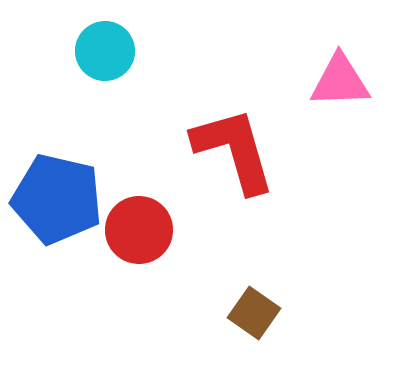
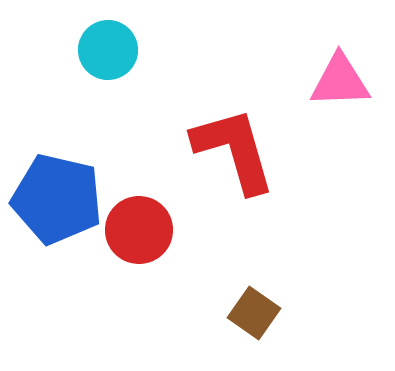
cyan circle: moved 3 px right, 1 px up
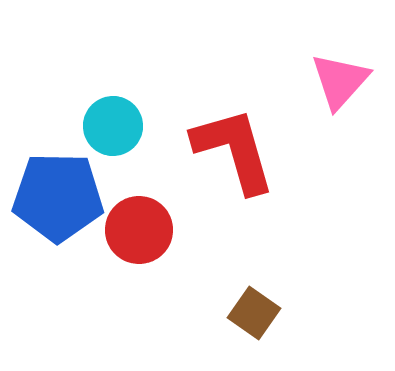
cyan circle: moved 5 px right, 76 px down
pink triangle: rotated 46 degrees counterclockwise
blue pentagon: moved 1 px right, 2 px up; rotated 12 degrees counterclockwise
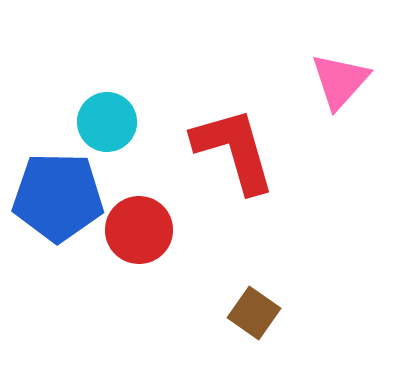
cyan circle: moved 6 px left, 4 px up
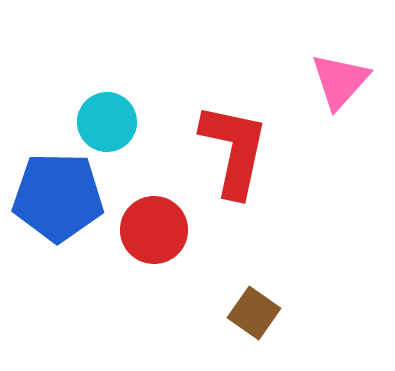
red L-shape: rotated 28 degrees clockwise
red circle: moved 15 px right
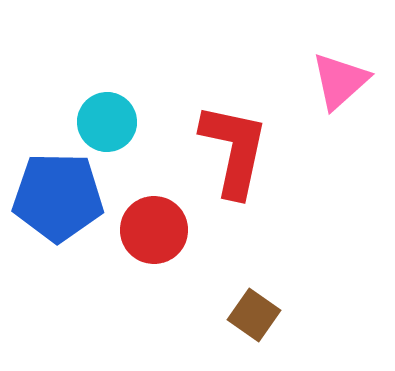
pink triangle: rotated 6 degrees clockwise
brown square: moved 2 px down
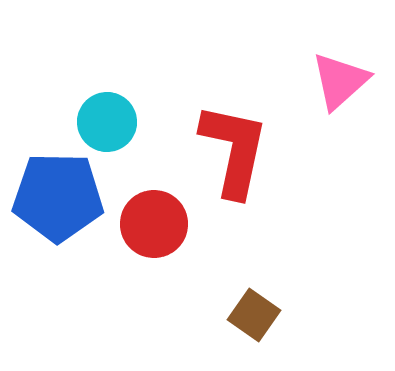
red circle: moved 6 px up
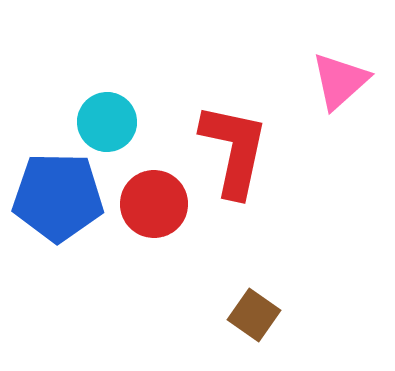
red circle: moved 20 px up
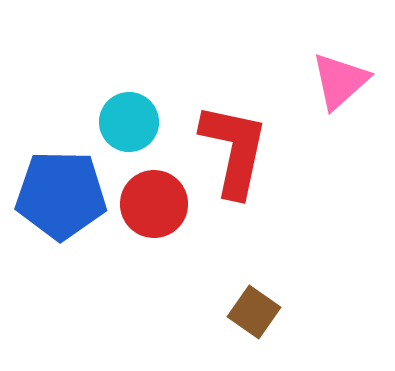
cyan circle: moved 22 px right
blue pentagon: moved 3 px right, 2 px up
brown square: moved 3 px up
